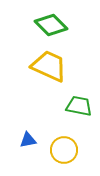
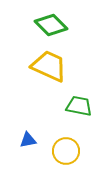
yellow circle: moved 2 px right, 1 px down
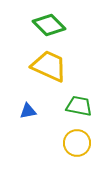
green diamond: moved 2 px left
blue triangle: moved 29 px up
yellow circle: moved 11 px right, 8 px up
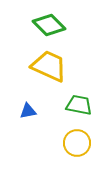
green trapezoid: moved 1 px up
